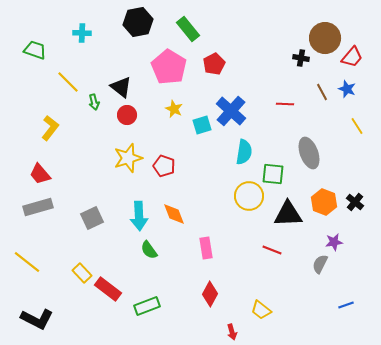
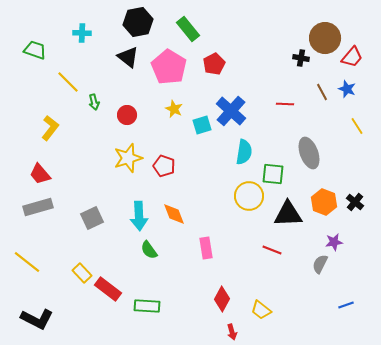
black triangle at (121, 87): moved 7 px right, 30 px up
red diamond at (210, 294): moved 12 px right, 5 px down
green rectangle at (147, 306): rotated 25 degrees clockwise
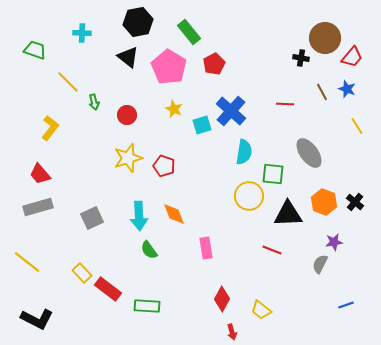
green rectangle at (188, 29): moved 1 px right, 3 px down
gray ellipse at (309, 153): rotated 16 degrees counterclockwise
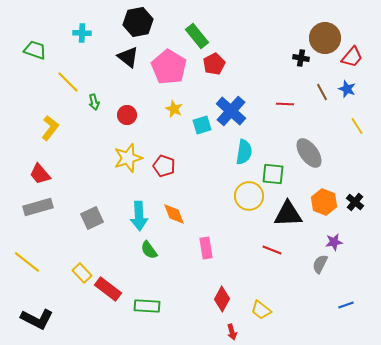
green rectangle at (189, 32): moved 8 px right, 4 px down
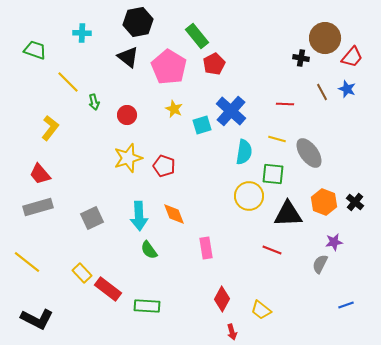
yellow line at (357, 126): moved 80 px left, 13 px down; rotated 42 degrees counterclockwise
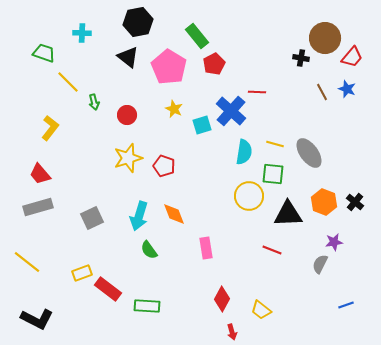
green trapezoid at (35, 50): moved 9 px right, 3 px down
red line at (285, 104): moved 28 px left, 12 px up
yellow line at (277, 139): moved 2 px left, 5 px down
cyan arrow at (139, 216): rotated 20 degrees clockwise
yellow rectangle at (82, 273): rotated 66 degrees counterclockwise
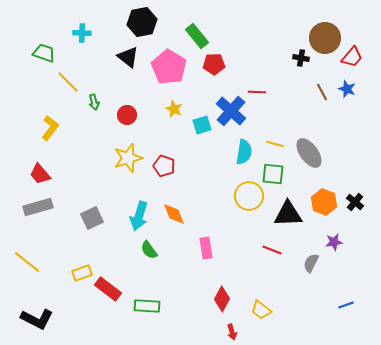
black hexagon at (138, 22): moved 4 px right
red pentagon at (214, 64): rotated 25 degrees clockwise
gray semicircle at (320, 264): moved 9 px left, 1 px up
